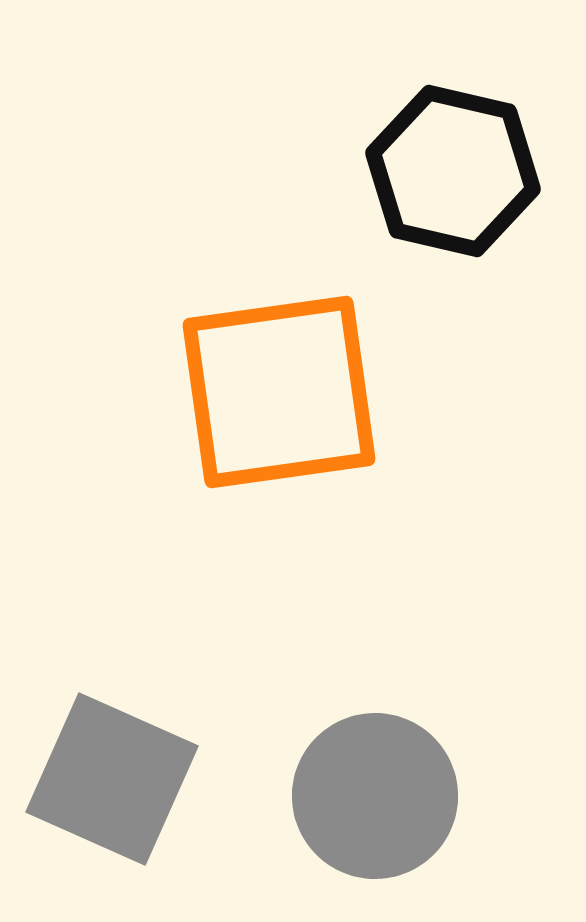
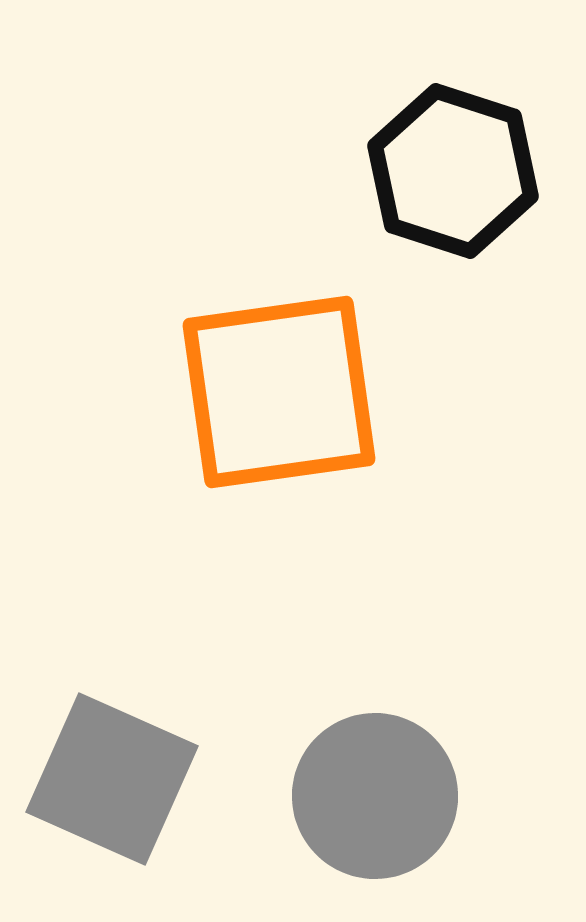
black hexagon: rotated 5 degrees clockwise
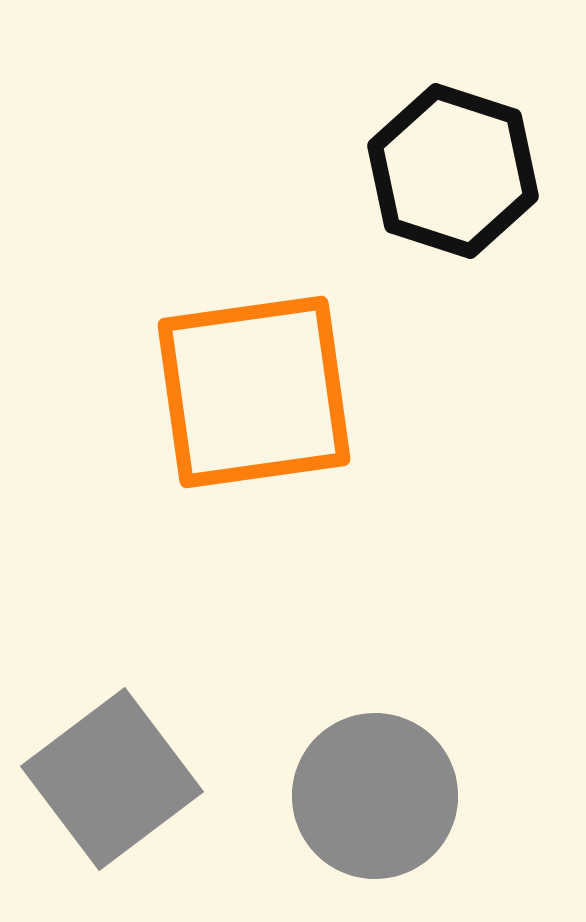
orange square: moved 25 px left
gray square: rotated 29 degrees clockwise
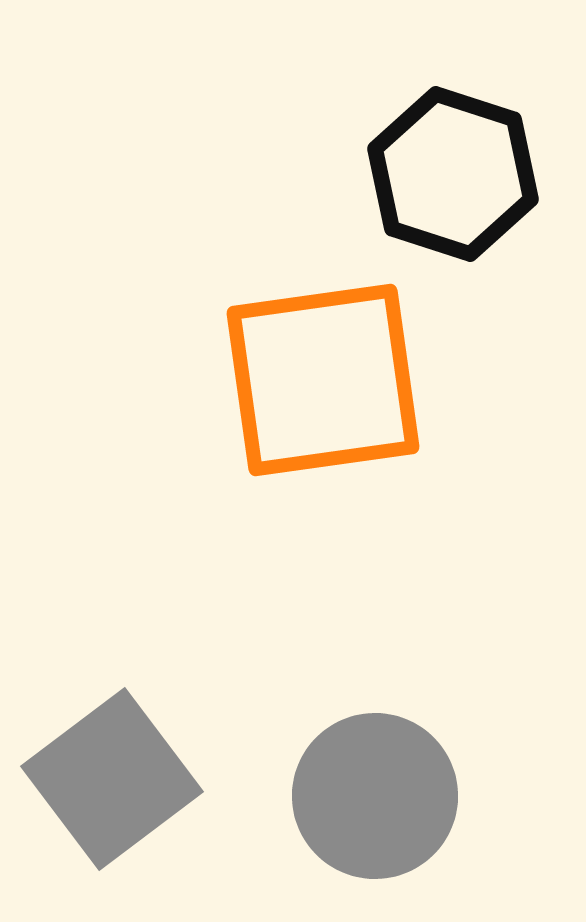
black hexagon: moved 3 px down
orange square: moved 69 px right, 12 px up
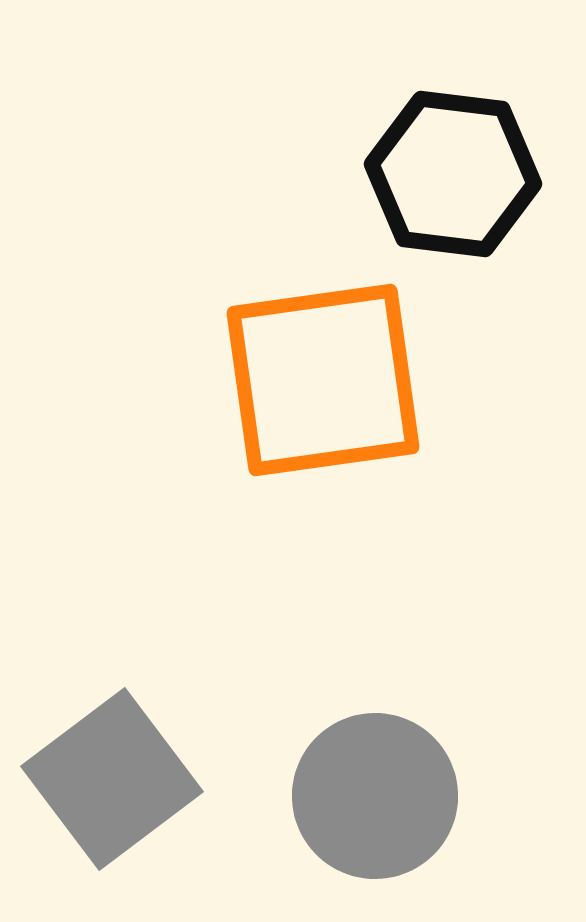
black hexagon: rotated 11 degrees counterclockwise
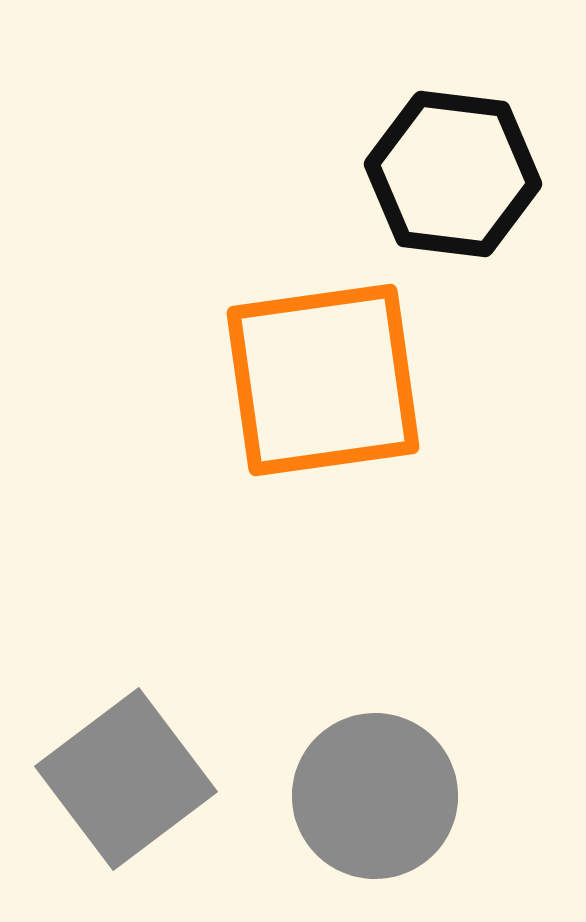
gray square: moved 14 px right
